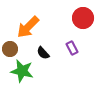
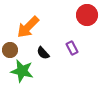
red circle: moved 4 px right, 3 px up
brown circle: moved 1 px down
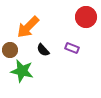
red circle: moved 1 px left, 2 px down
purple rectangle: rotated 40 degrees counterclockwise
black semicircle: moved 3 px up
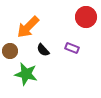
brown circle: moved 1 px down
green star: moved 4 px right, 3 px down
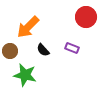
green star: moved 1 px left, 1 px down
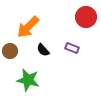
green star: moved 3 px right, 5 px down
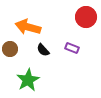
orange arrow: rotated 60 degrees clockwise
brown circle: moved 2 px up
green star: rotated 30 degrees clockwise
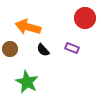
red circle: moved 1 px left, 1 px down
green star: moved 1 px left, 2 px down; rotated 15 degrees counterclockwise
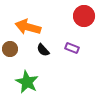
red circle: moved 1 px left, 2 px up
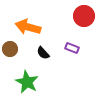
black semicircle: moved 3 px down
